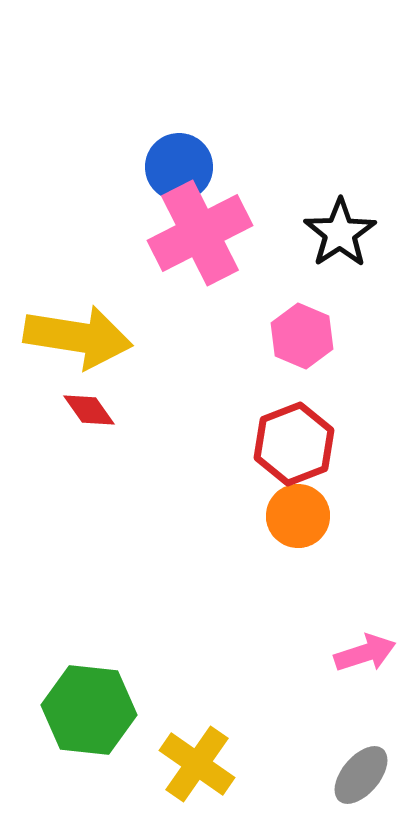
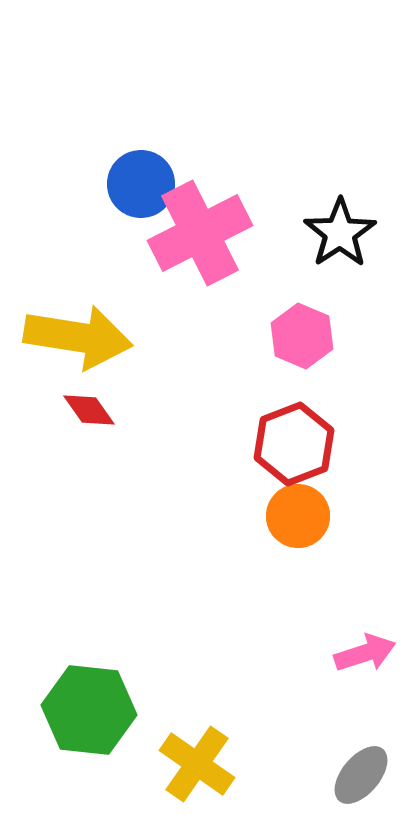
blue circle: moved 38 px left, 17 px down
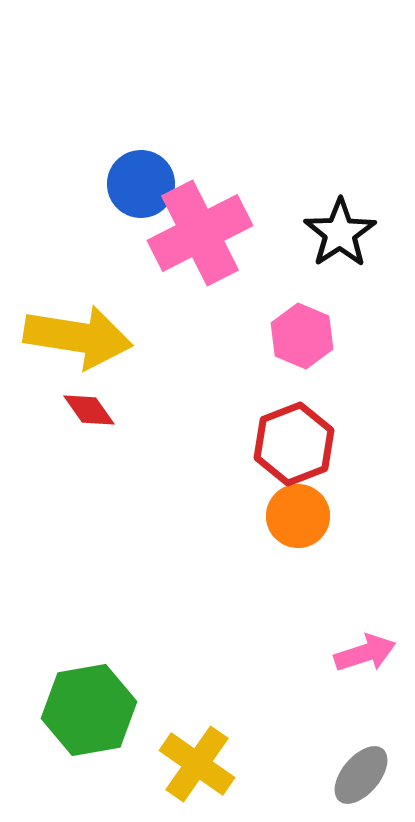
green hexagon: rotated 16 degrees counterclockwise
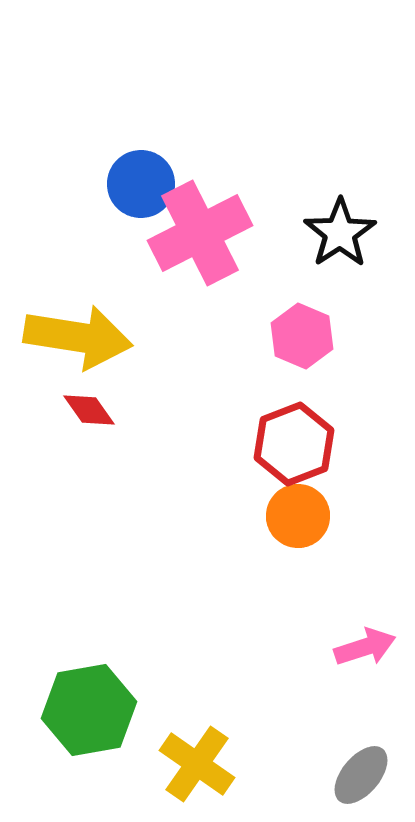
pink arrow: moved 6 px up
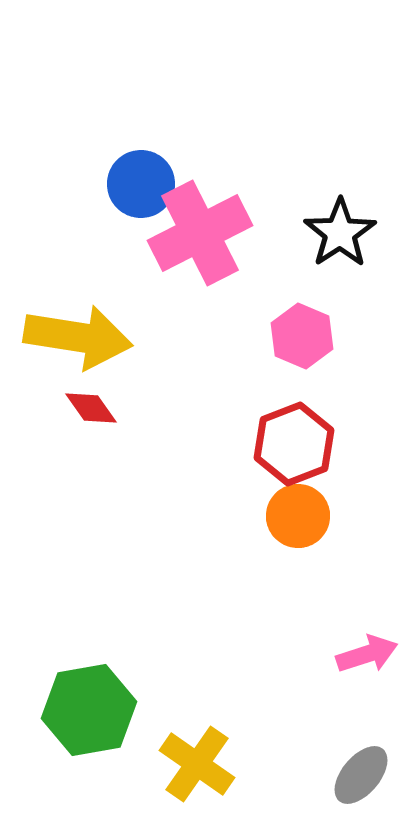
red diamond: moved 2 px right, 2 px up
pink arrow: moved 2 px right, 7 px down
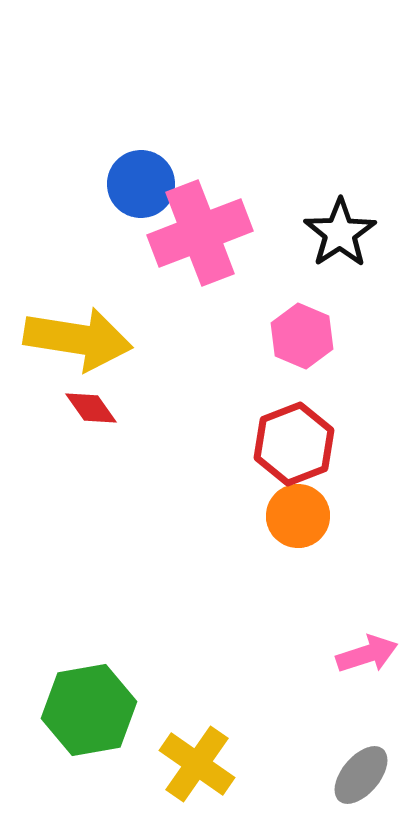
pink cross: rotated 6 degrees clockwise
yellow arrow: moved 2 px down
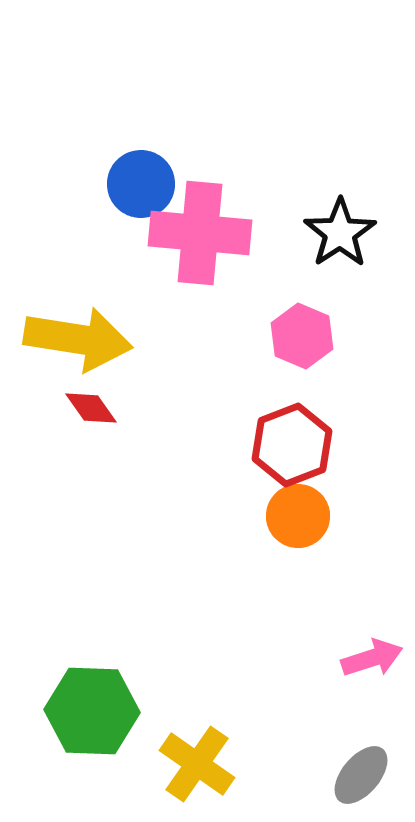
pink cross: rotated 26 degrees clockwise
red hexagon: moved 2 px left, 1 px down
pink arrow: moved 5 px right, 4 px down
green hexagon: moved 3 px right, 1 px down; rotated 12 degrees clockwise
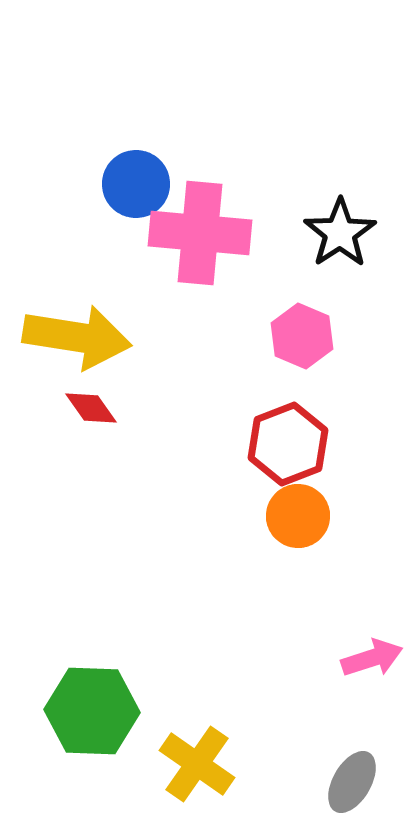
blue circle: moved 5 px left
yellow arrow: moved 1 px left, 2 px up
red hexagon: moved 4 px left, 1 px up
gray ellipse: moved 9 px left, 7 px down; rotated 10 degrees counterclockwise
